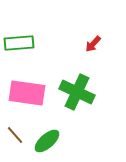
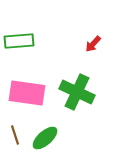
green rectangle: moved 2 px up
brown line: rotated 24 degrees clockwise
green ellipse: moved 2 px left, 3 px up
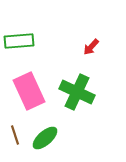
red arrow: moved 2 px left, 3 px down
pink rectangle: moved 2 px right, 2 px up; rotated 57 degrees clockwise
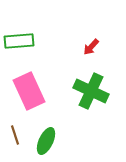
green cross: moved 14 px right, 1 px up
green ellipse: moved 1 px right, 3 px down; rotated 24 degrees counterclockwise
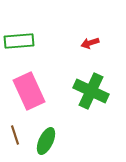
red arrow: moved 1 px left, 4 px up; rotated 30 degrees clockwise
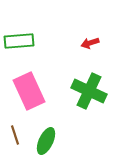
green cross: moved 2 px left
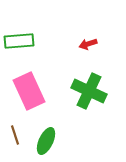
red arrow: moved 2 px left, 1 px down
